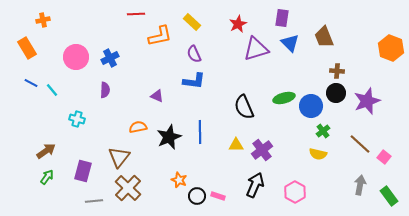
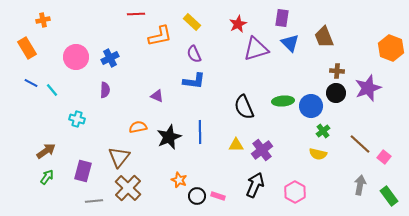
green ellipse at (284, 98): moved 1 px left, 3 px down; rotated 10 degrees clockwise
purple star at (367, 101): moved 1 px right, 13 px up
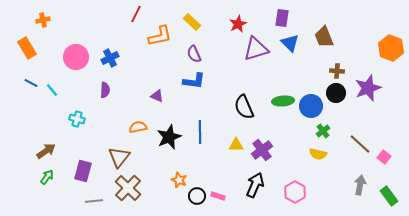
red line at (136, 14): rotated 60 degrees counterclockwise
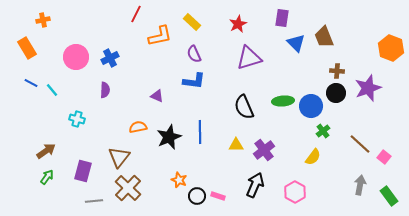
blue triangle at (290, 43): moved 6 px right
purple triangle at (256, 49): moved 7 px left, 9 px down
purple cross at (262, 150): moved 2 px right
yellow semicircle at (318, 154): moved 5 px left, 3 px down; rotated 66 degrees counterclockwise
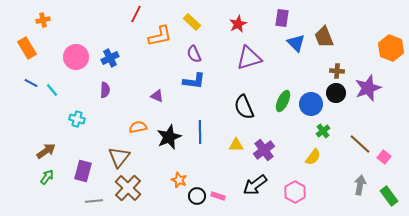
green ellipse at (283, 101): rotated 60 degrees counterclockwise
blue circle at (311, 106): moved 2 px up
black arrow at (255, 185): rotated 150 degrees counterclockwise
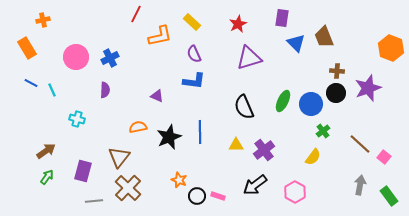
cyan line at (52, 90): rotated 16 degrees clockwise
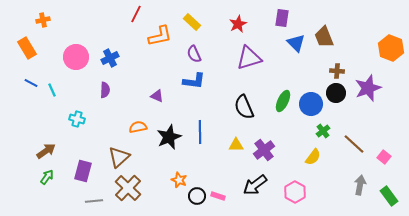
brown line at (360, 144): moved 6 px left
brown triangle at (119, 157): rotated 10 degrees clockwise
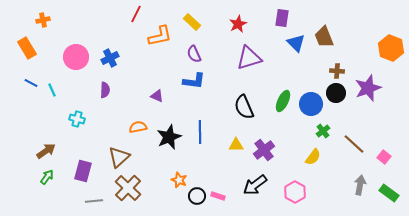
green rectangle at (389, 196): moved 3 px up; rotated 18 degrees counterclockwise
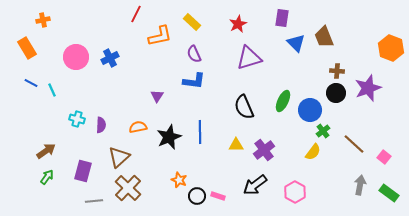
purple semicircle at (105, 90): moved 4 px left, 35 px down
purple triangle at (157, 96): rotated 40 degrees clockwise
blue circle at (311, 104): moved 1 px left, 6 px down
yellow semicircle at (313, 157): moved 5 px up
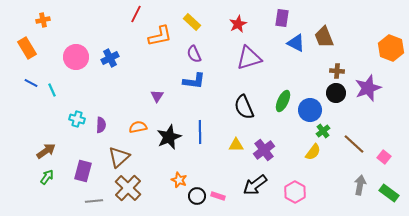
blue triangle at (296, 43): rotated 18 degrees counterclockwise
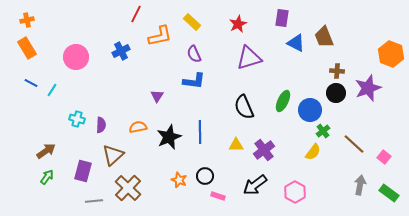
orange cross at (43, 20): moved 16 px left
orange hexagon at (391, 48): moved 6 px down
blue cross at (110, 58): moved 11 px right, 7 px up
cyan line at (52, 90): rotated 56 degrees clockwise
brown triangle at (119, 157): moved 6 px left, 2 px up
black circle at (197, 196): moved 8 px right, 20 px up
